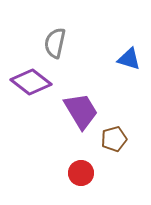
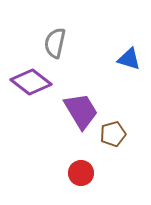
brown pentagon: moved 1 px left, 5 px up
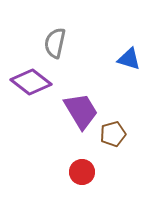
red circle: moved 1 px right, 1 px up
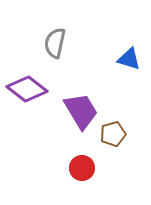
purple diamond: moved 4 px left, 7 px down
red circle: moved 4 px up
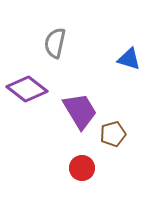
purple trapezoid: moved 1 px left
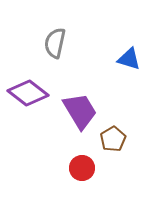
purple diamond: moved 1 px right, 4 px down
brown pentagon: moved 5 px down; rotated 15 degrees counterclockwise
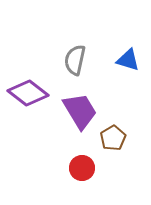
gray semicircle: moved 20 px right, 17 px down
blue triangle: moved 1 px left, 1 px down
brown pentagon: moved 1 px up
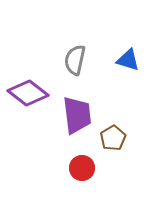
purple trapezoid: moved 3 px left, 4 px down; rotated 24 degrees clockwise
